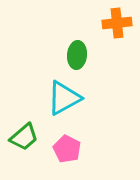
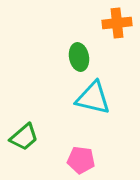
green ellipse: moved 2 px right, 2 px down; rotated 16 degrees counterclockwise
cyan triangle: moved 29 px right; rotated 42 degrees clockwise
pink pentagon: moved 14 px right, 11 px down; rotated 20 degrees counterclockwise
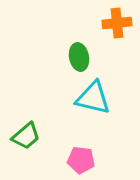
green trapezoid: moved 2 px right, 1 px up
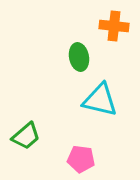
orange cross: moved 3 px left, 3 px down; rotated 12 degrees clockwise
cyan triangle: moved 7 px right, 2 px down
pink pentagon: moved 1 px up
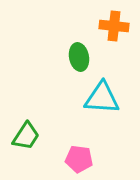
cyan triangle: moved 2 px right, 2 px up; rotated 9 degrees counterclockwise
green trapezoid: rotated 16 degrees counterclockwise
pink pentagon: moved 2 px left
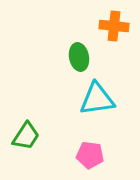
cyan triangle: moved 5 px left, 1 px down; rotated 12 degrees counterclockwise
pink pentagon: moved 11 px right, 4 px up
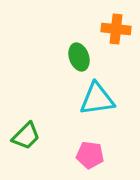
orange cross: moved 2 px right, 3 px down
green ellipse: rotated 8 degrees counterclockwise
green trapezoid: rotated 12 degrees clockwise
